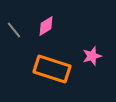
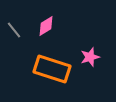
pink star: moved 2 px left, 1 px down
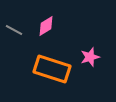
gray line: rotated 24 degrees counterclockwise
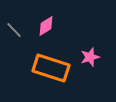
gray line: rotated 18 degrees clockwise
orange rectangle: moved 1 px left, 1 px up
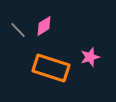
pink diamond: moved 2 px left
gray line: moved 4 px right
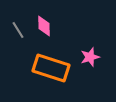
pink diamond: rotated 60 degrees counterclockwise
gray line: rotated 12 degrees clockwise
